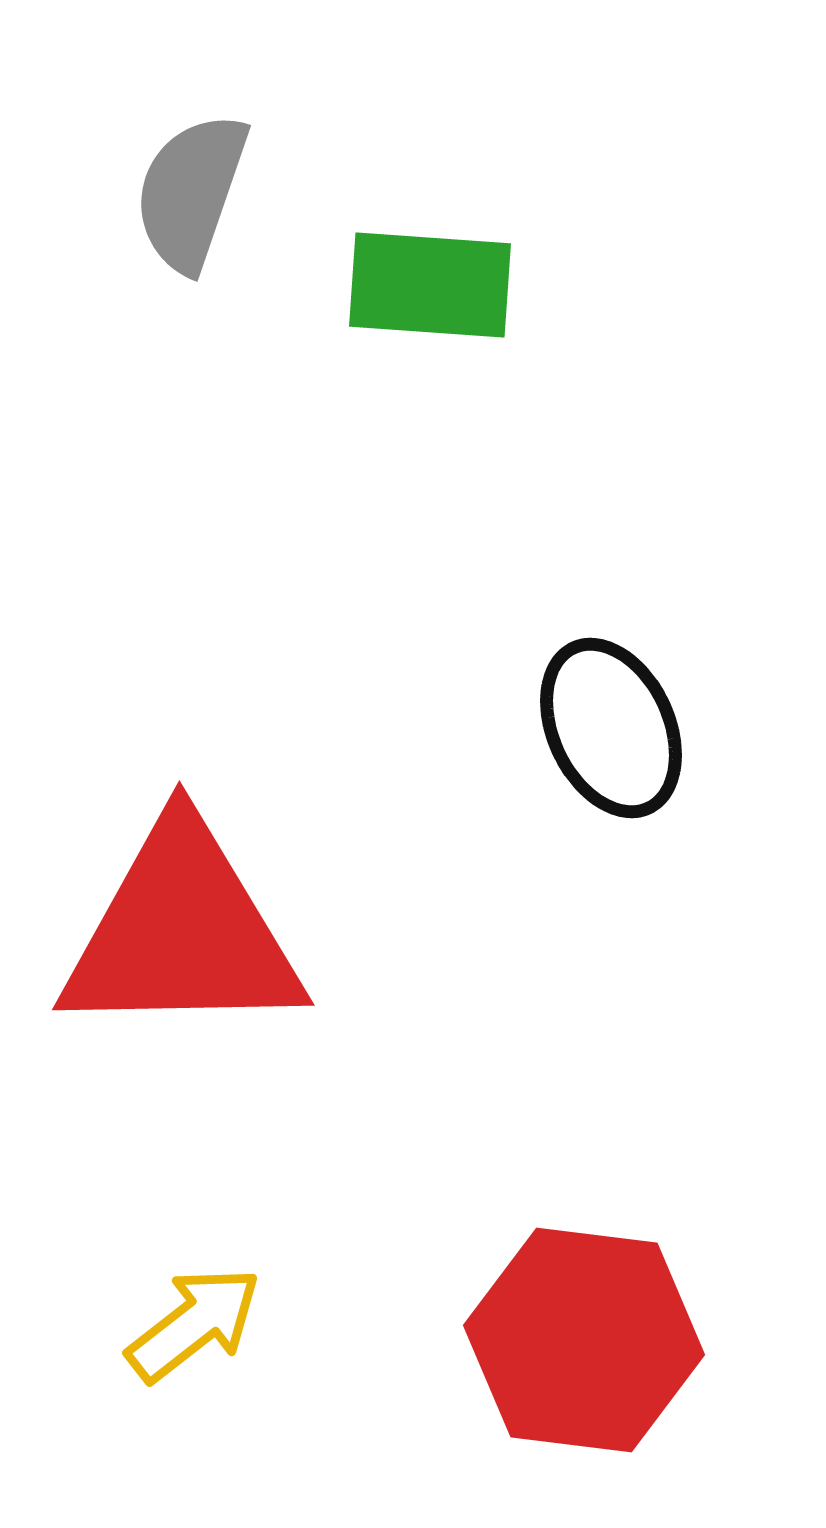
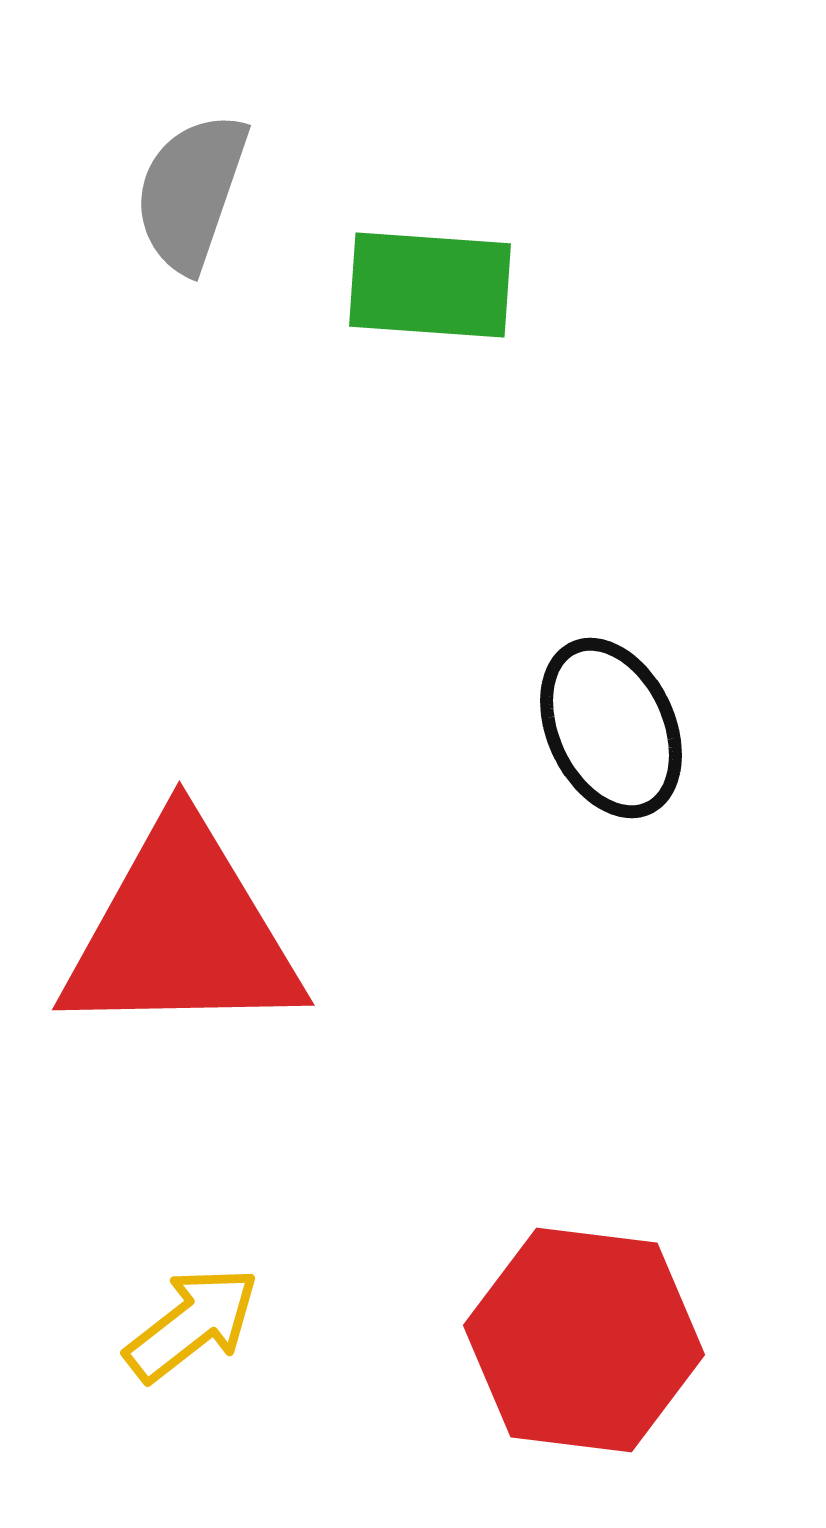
yellow arrow: moved 2 px left
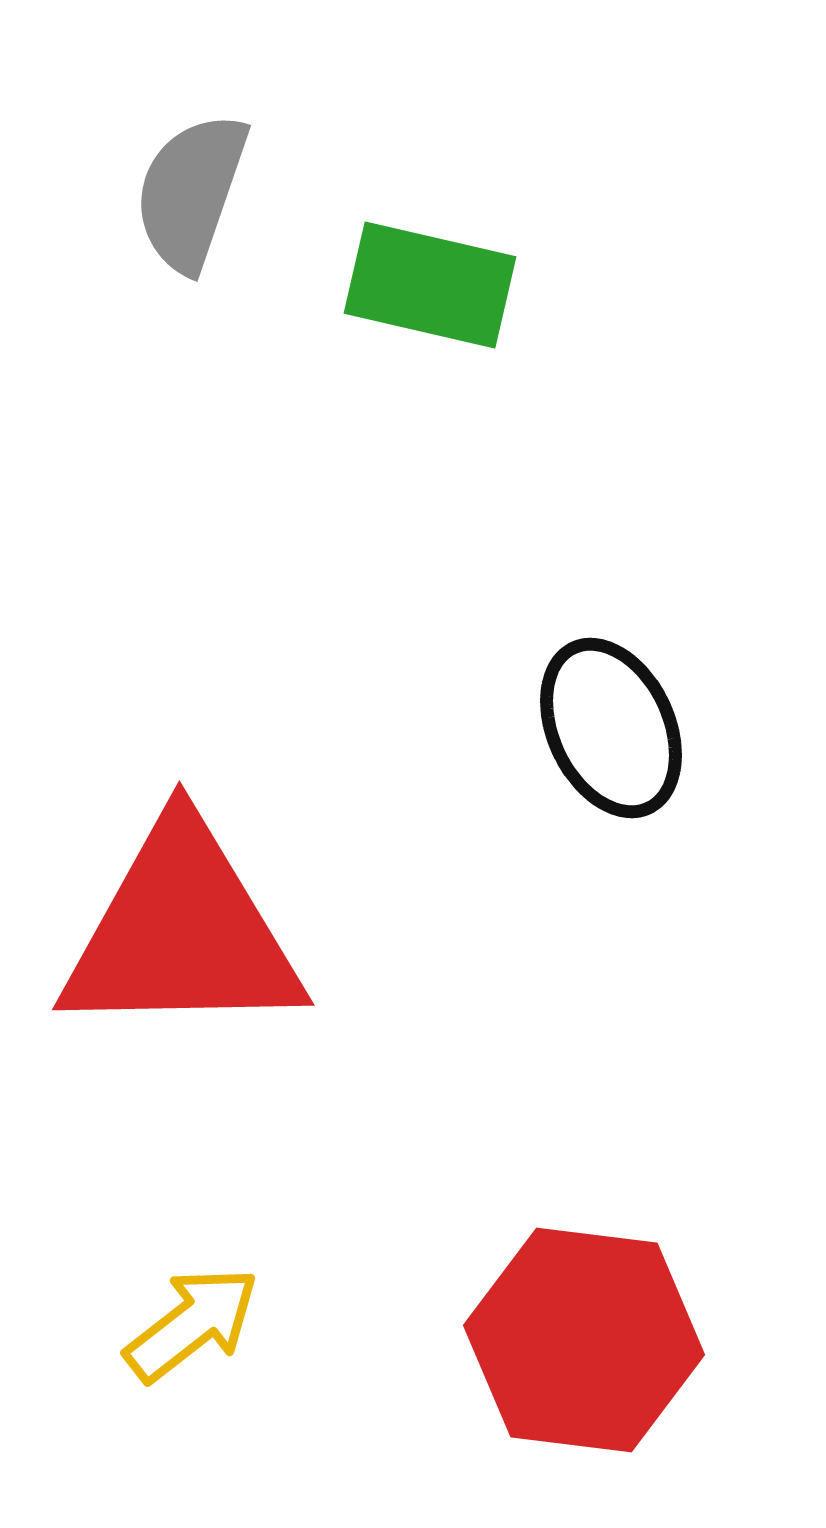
green rectangle: rotated 9 degrees clockwise
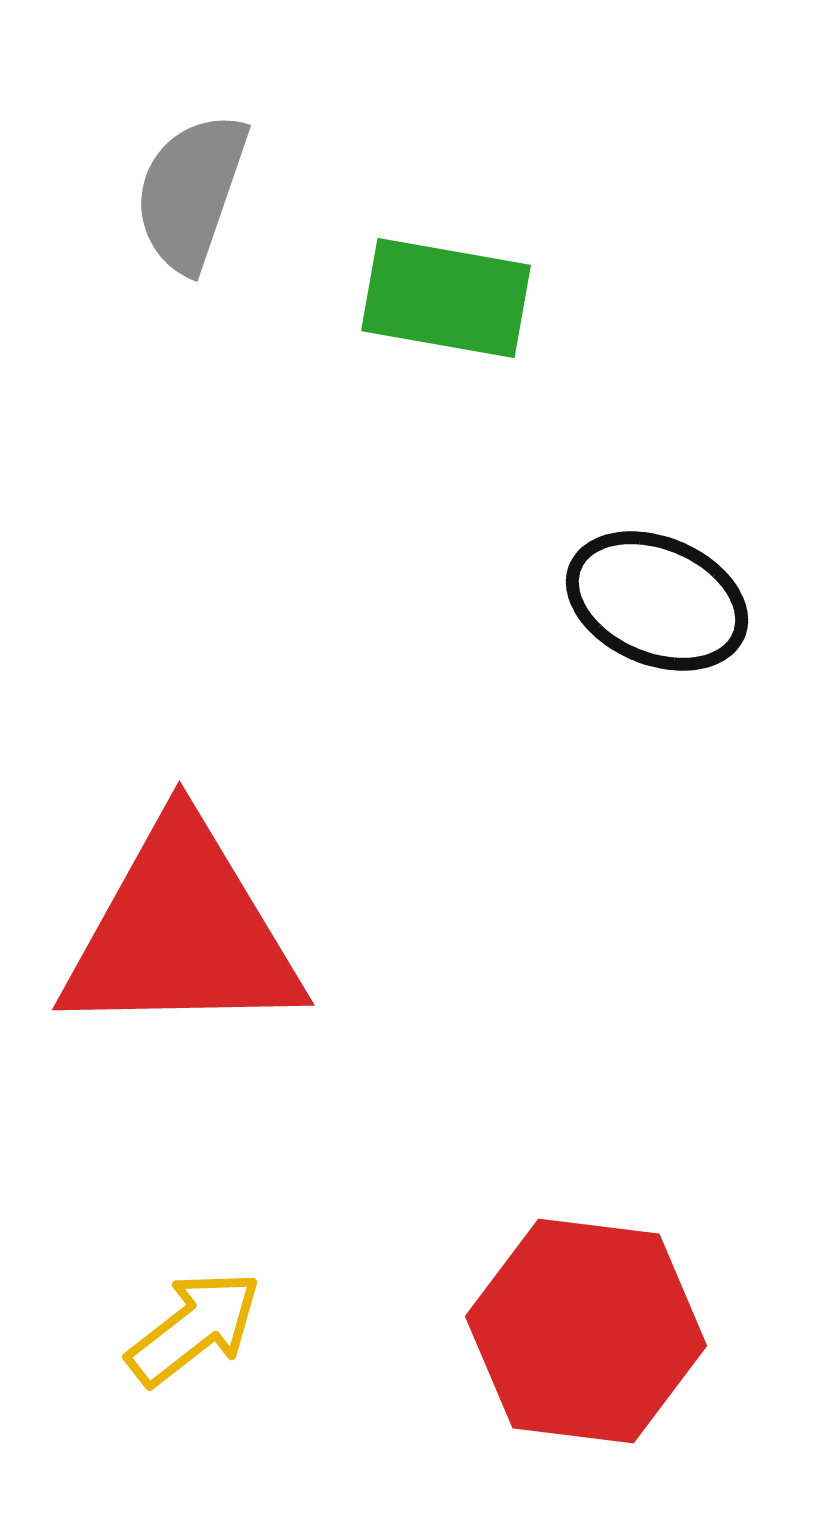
green rectangle: moved 16 px right, 13 px down; rotated 3 degrees counterclockwise
black ellipse: moved 46 px right, 127 px up; rotated 42 degrees counterclockwise
yellow arrow: moved 2 px right, 4 px down
red hexagon: moved 2 px right, 9 px up
